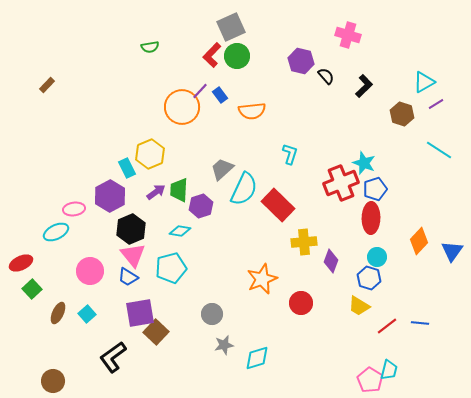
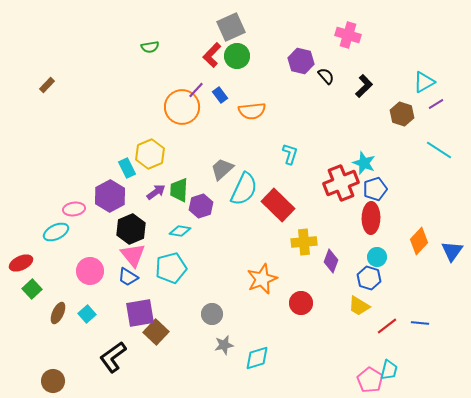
purple line at (200, 91): moved 4 px left, 1 px up
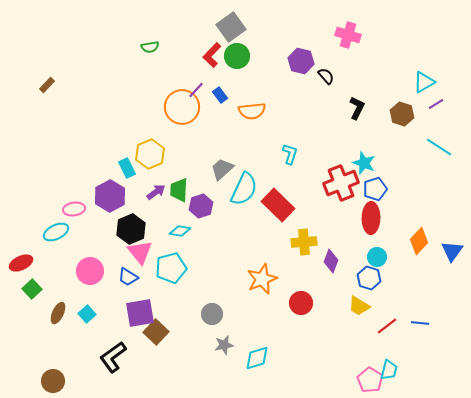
gray square at (231, 27): rotated 12 degrees counterclockwise
black L-shape at (364, 86): moved 7 px left, 22 px down; rotated 20 degrees counterclockwise
cyan line at (439, 150): moved 3 px up
pink triangle at (133, 255): moved 7 px right, 3 px up
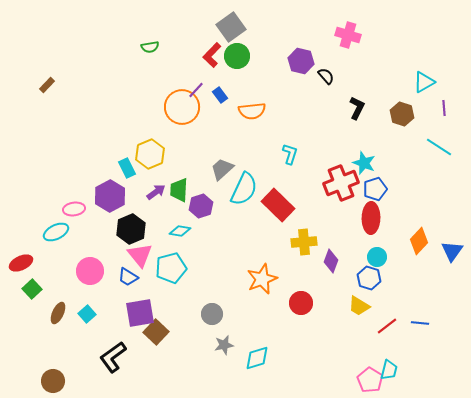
purple line at (436, 104): moved 8 px right, 4 px down; rotated 63 degrees counterclockwise
pink triangle at (140, 252): moved 3 px down
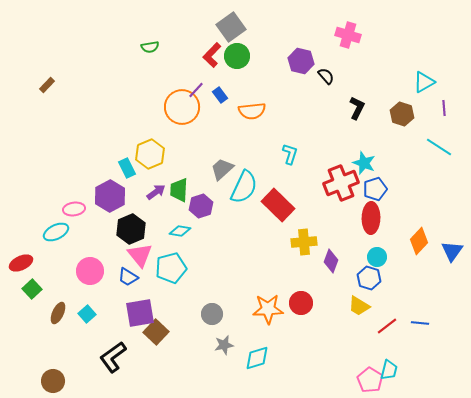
cyan semicircle at (244, 189): moved 2 px up
orange star at (262, 279): moved 6 px right, 30 px down; rotated 20 degrees clockwise
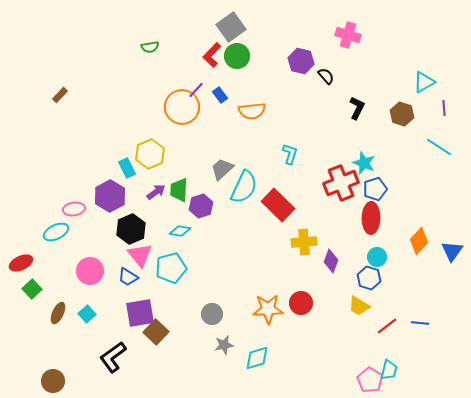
brown rectangle at (47, 85): moved 13 px right, 10 px down
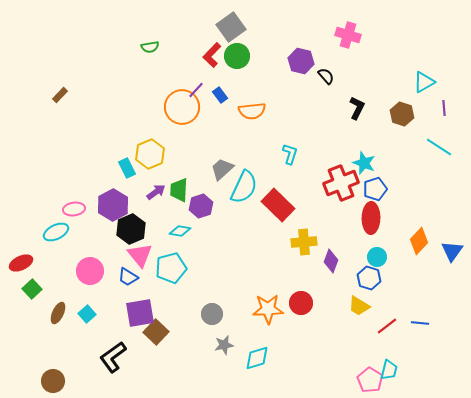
purple hexagon at (110, 196): moved 3 px right, 9 px down
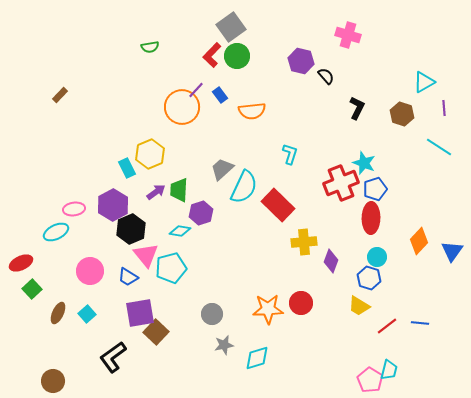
purple hexagon at (201, 206): moved 7 px down
pink triangle at (140, 255): moved 6 px right
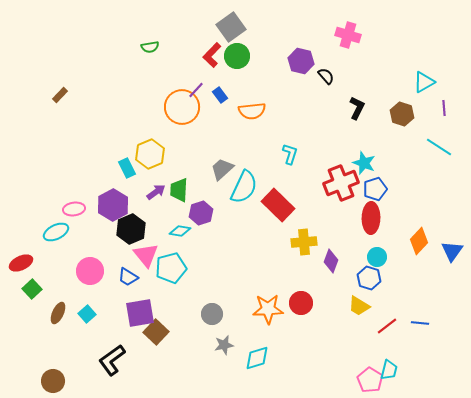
black L-shape at (113, 357): moved 1 px left, 3 px down
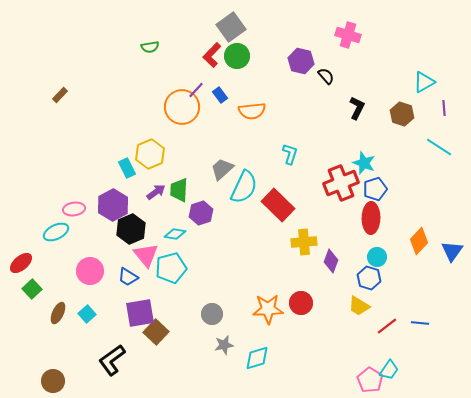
cyan diamond at (180, 231): moved 5 px left, 3 px down
red ellipse at (21, 263): rotated 15 degrees counterclockwise
cyan trapezoid at (389, 370): rotated 20 degrees clockwise
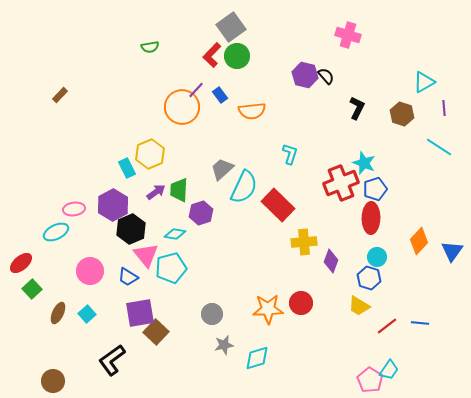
purple hexagon at (301, 61): moved 4 px right, 14 px down
